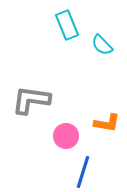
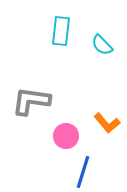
cyan rectangle: moved 6 px left, 6 px down; rotated 28 degrees clockwise
gray L-shape: moved 1 px down
orange L-shape: rotated 40 degrees clockwise
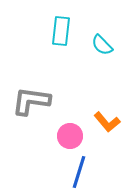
orange L-shape: moved 1 px up
pink circle: moved 4 px right
blue line: moved 4 px left
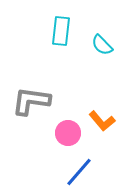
orange L-shape: moved 5 px left, 1 px up
pink circle: moved 2 px left, 3 px up
blue line: rotated 24 degrees clockwise
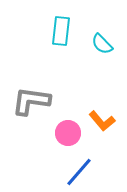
cyan semicircle: moved 1 px up
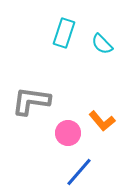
cyan rectangle: moved 3 px right, 2 px down; rotated 12 degrees clockwise
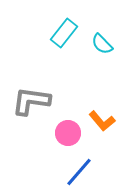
cyan rectangle: rotated 20 degrees clockwise
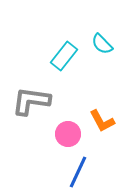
cyan rectangle: moved 23 px down
orange L-shape: rotated 12 degrees clockwise
pink circle: moved 1 px down
blue line: moved 1 px left; rotated 16 degrees counterclockwise
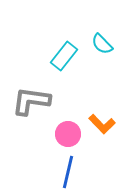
orange L-shape: moved 3 px down; rotated 16 degrees counterclockwise
blue line: moved 10 px left; rotated 12 degrees counterclockwise
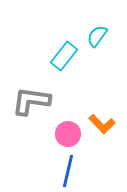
cyan semicircle: moved 5 px left, 8 px up; rotated 80 degrees clockwise
blue line: moved 1 px up
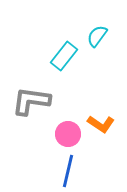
orange L-shape: moved 1 px left; rotated 12 degrees counterclockwise
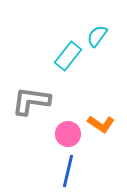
cyan rectangle: moved 4 px right
